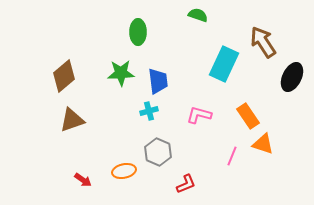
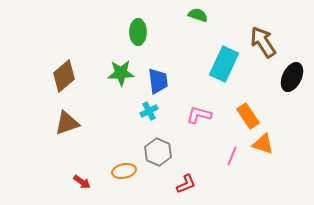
cyan cross: rotated 12 degrees counterclockwise
brown triangle: moved 5 px left, 3 px down
red arrow: moved 1 px left, 2 px down
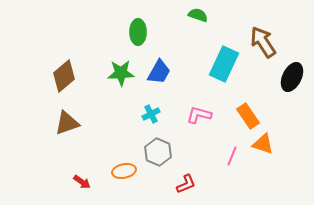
blue trapezoid: moved 1 px right, 9 px up; rotated 36 degrees clockwise
cyan cross: moved 2 px right, 3 px down
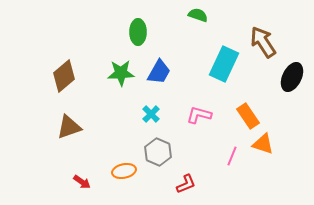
cyan cross: rotated 18 degrees counterclockwise
brown triangle: moved 2 px right, 4 px down
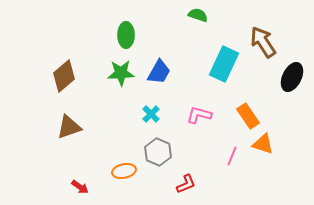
green ellipse: moved 12 px left, 3 px down
red arrow: moved 2 px left, 5 px down
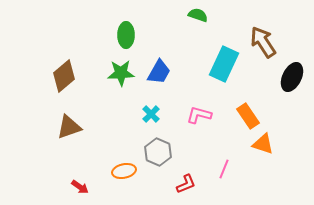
pink line: moved 8 px left, 13 px down
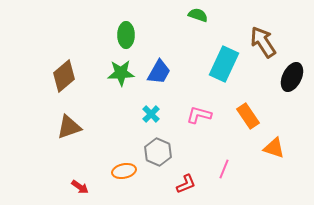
orange triangle: moved 11 px right, 4 px down
